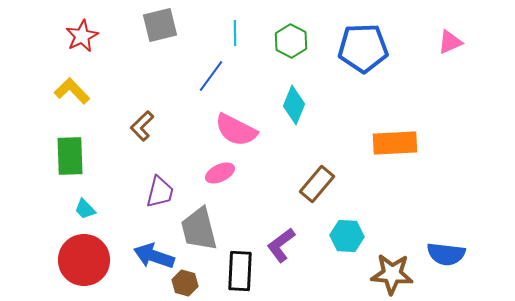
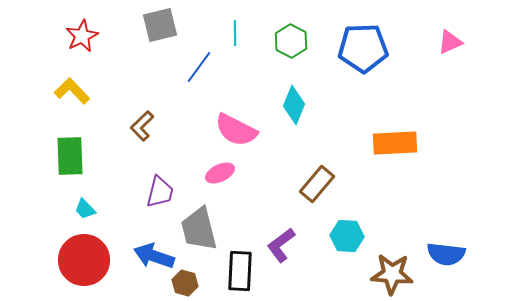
blue line: moved 12 px left, 9 px up
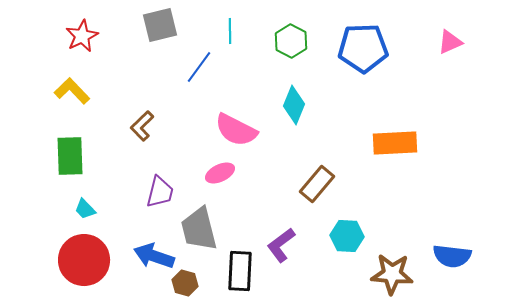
cyan line: moved 5 px left, 2 px up
blue semicircle: moved 6 px right, 2 px down
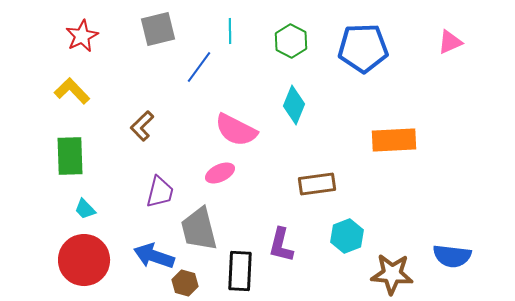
gray square: moved 2 px left, 4 px down
orange rectangle: moved 1 px left, 3 px up
brown rectangle: rotated 42 degrees clockwise
cyan hexagon: rotated 24 degrees counterclockwise
purple L-shape: rotated 39 degrees counterclockwise
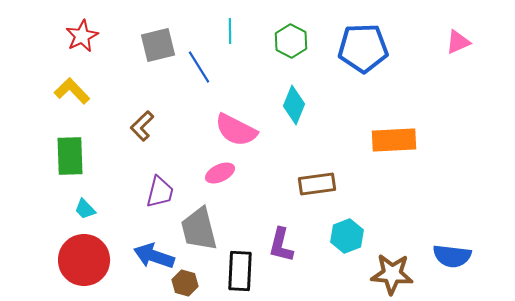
gray square: moved 16 px down
pink triangle: moved 8 px right
blue line: rotated 68 degrees counterclockwise
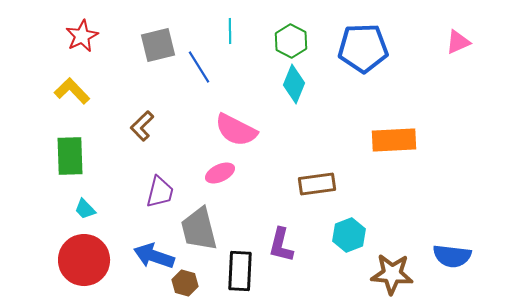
cyan diamond: moved 21 px up
cyan hexagon: moved 2 px right, 1 px up
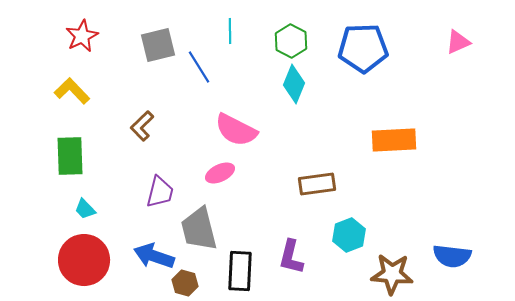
purple L-shape: moved 10 px right, 12 px down
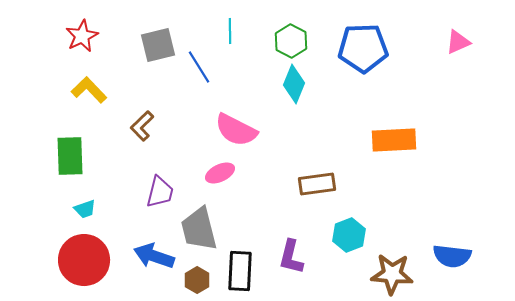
yellow L-shape: moved 17 px right, 1 px up
cyan trapezoid: rotated 65 degrees counterclockwise
brown hexagon: moved 12 px right, 3 px up; rotated 15 degrees clockwise
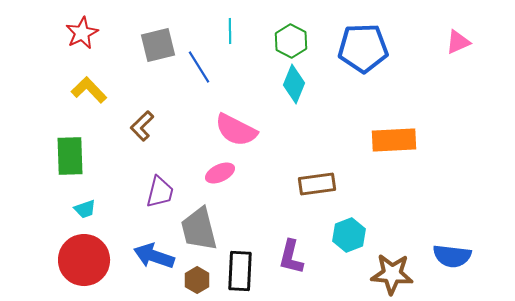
red star: moved 3 px up
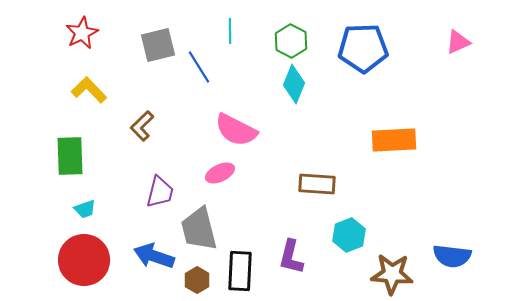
brown rectangle: rotated 12 degrees clockwise
